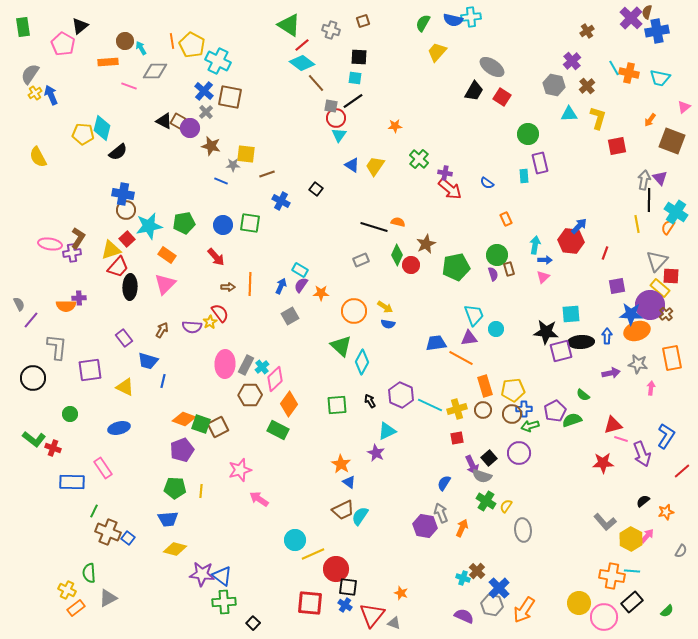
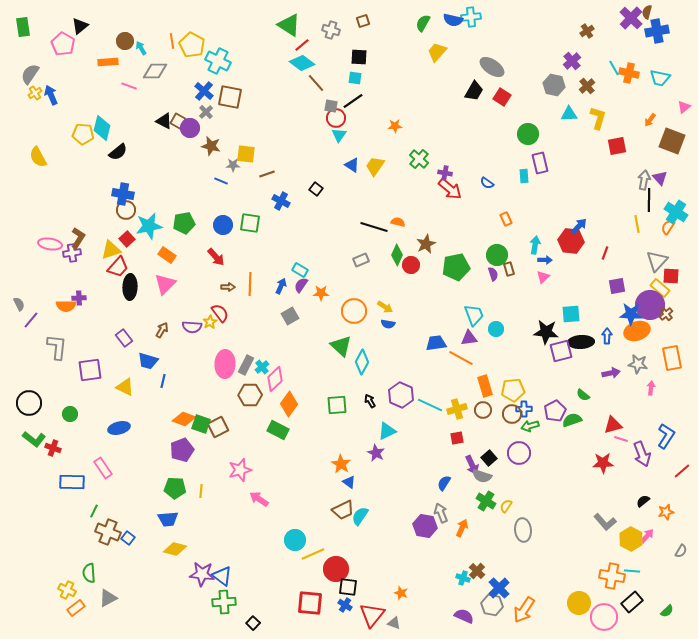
black circle at (33, 378): moved 4 px left, 25 px down
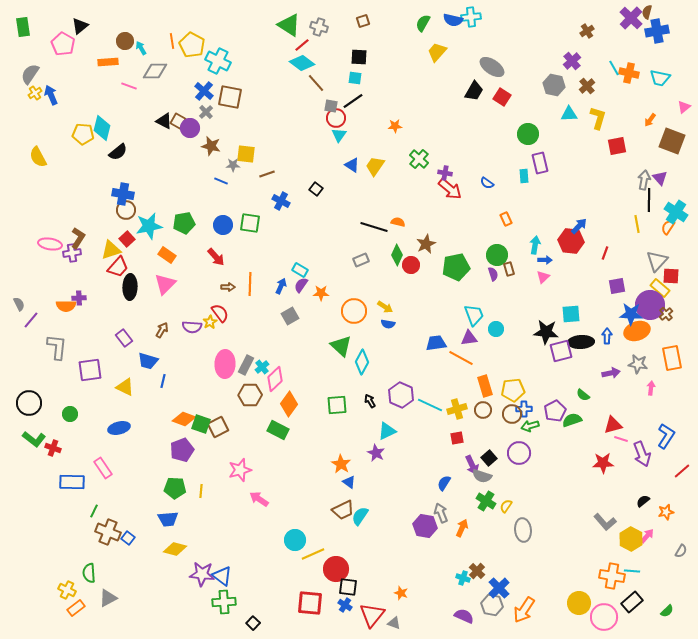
gray cross at (331, 30): moved 12 px left, 3 px up
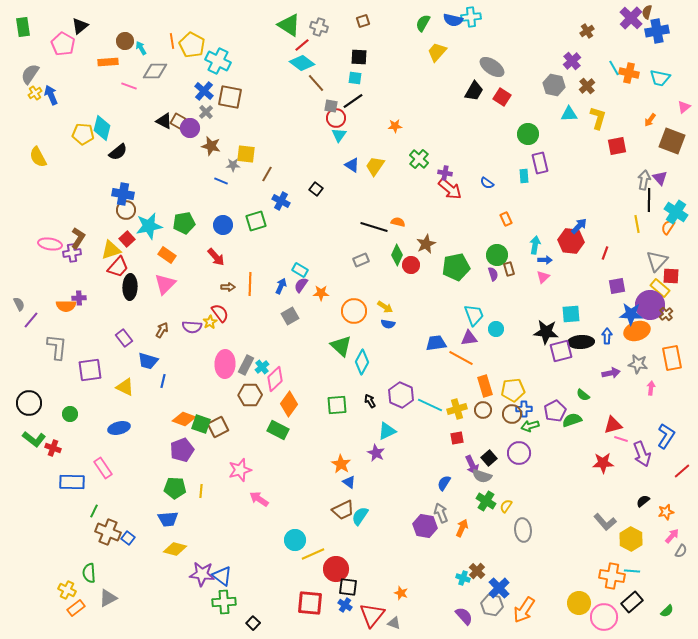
brown line at (267, 174): rotated 42 degrees counterclockwise
green square at (250, 223): moved 6 px right, 2 px up; rotated 25 degrees counterclockwise
pink arrow at (647, 536): moved 25 px right
purple semicircle at (464, 616): rotated 24 degrees clockwise
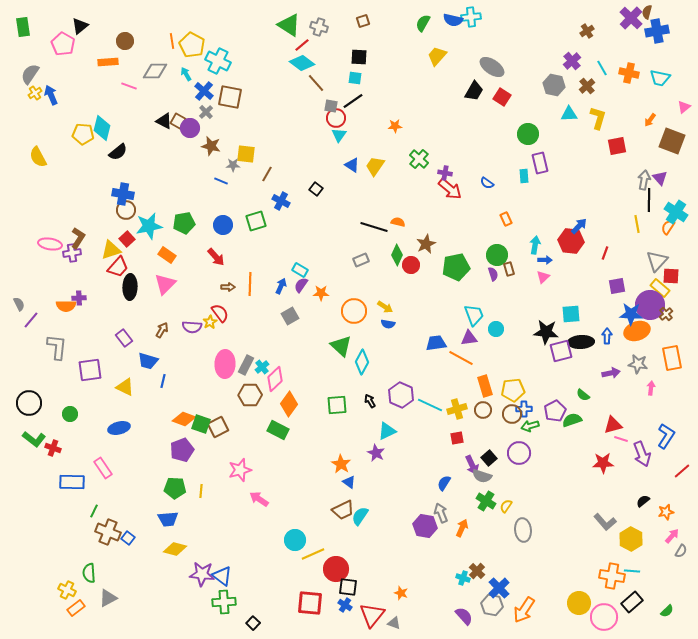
cyan arrow at (141, 48): moved 45 px right, 26 px down
yellow trapezoid at (437, 52): moved 4 px down
cyan line at (614, 68): moved 12 px left
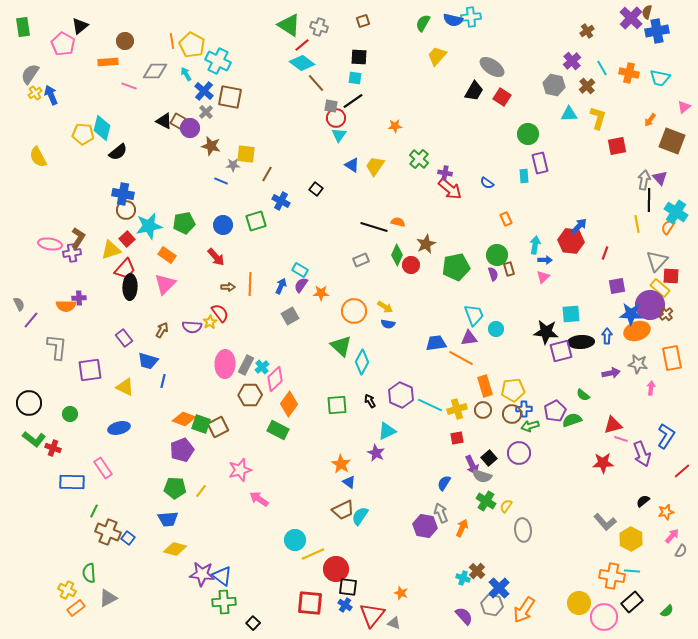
red trapezoid at (118, 267): moved 7 px right, 2 px down
yellow line at (201, 491): rotated 32 degrees clockwise
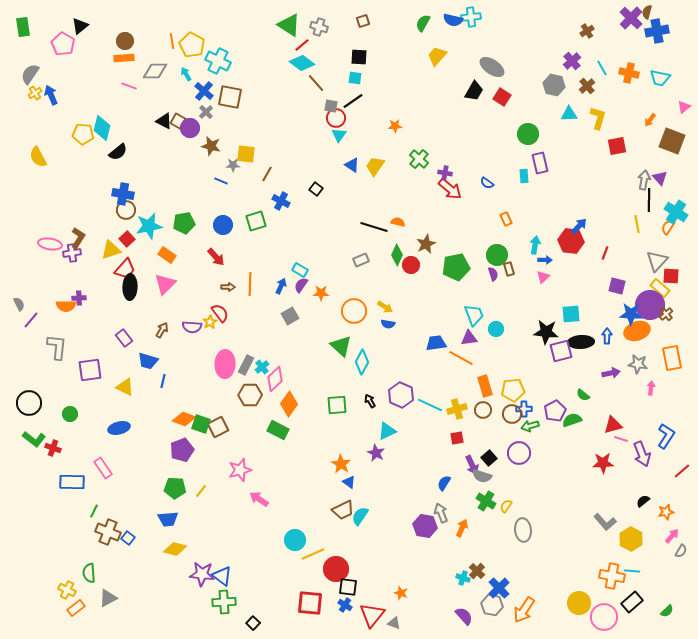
orange rectangle at (108, 62): moved 16 px right, 4 px up
purple square at (617, 286): rotated 24 degrees clockwise
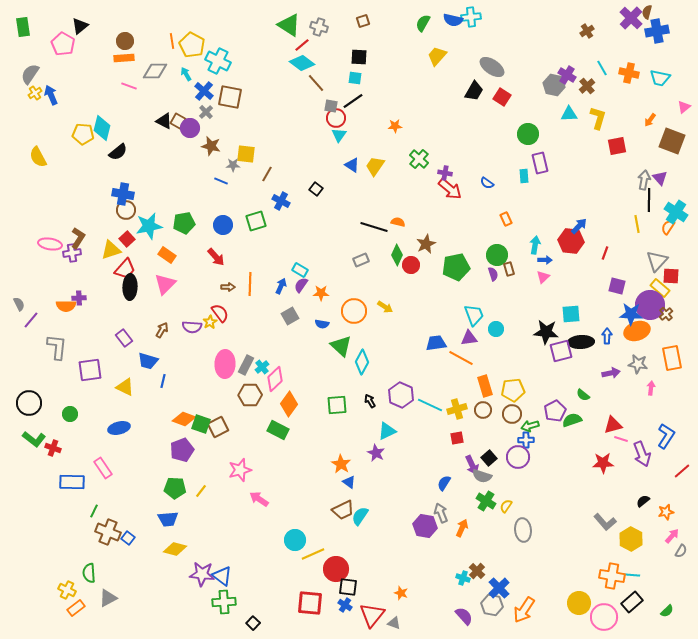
purple cross at (572, 61): moved 5 px left, 14 px down; rotated 18 degrees counterclockwise
blue semicircle at (388, 324): moved 66 px left
blue cross at (524, 409): moved 2 px right, 31 px down
purple circle at (519, 453): moved 1 px left, 4 px down
cyan line at (632, 571): moved 4 px down
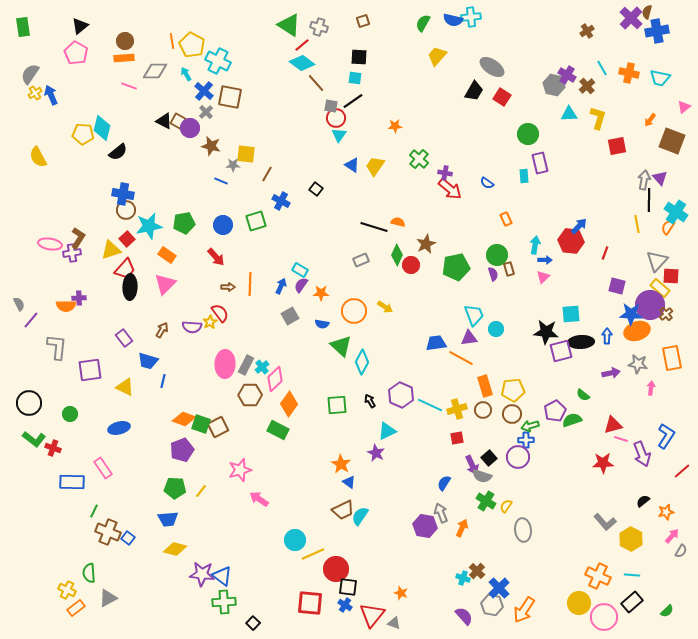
pink pentagon at (63, 44): moved 13 px right, 9 px down
orange cross at (612, 576): moved 14 px left; rotated 15 degrees clockwise
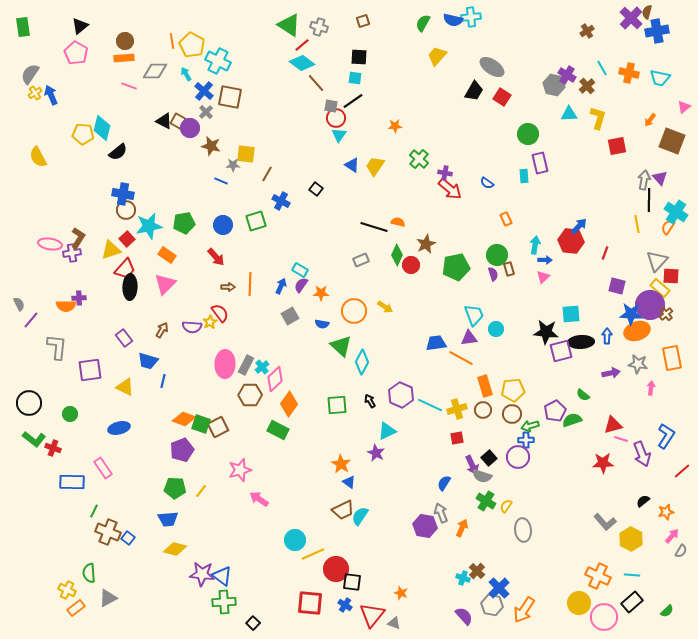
black square at (348, 587): moved 4 px right, 5 px up
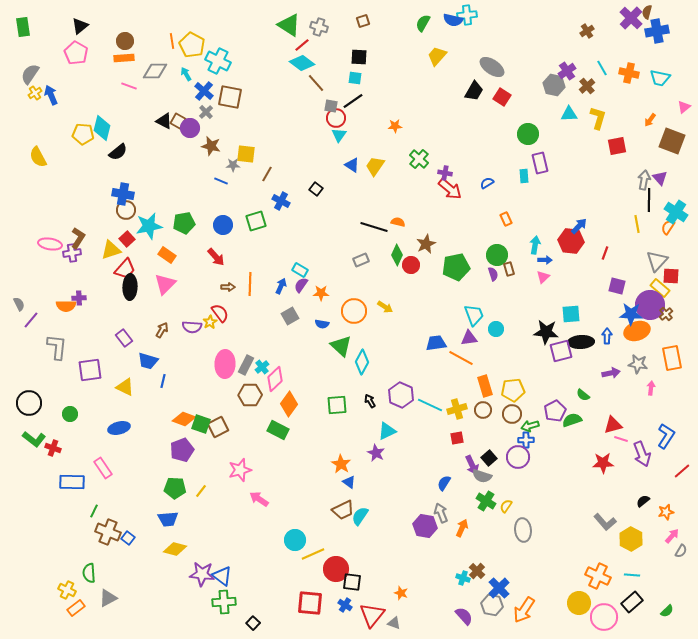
cyan cross at (471, 17): moved 4 px left, 2 px up
purple cross at (567, 75): moved 4 px up; rotated 24 degrees clockwise
blue semicircle at (487, 183): rotated 112 degrees clockwise
